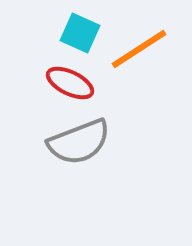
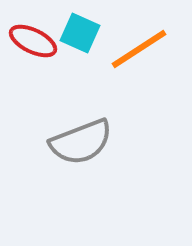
red ellipse: moved 37 px left, 42 px up
gray semicircle: moved 2 px right
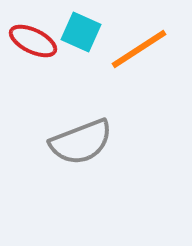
cyan square: moved 1 px right, 1 px up
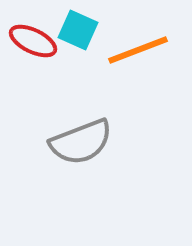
cyan square: moved 3 px left, 2 px up
orange line: moved 1 px left, 1 px down; rotated 12 degrees clockwise
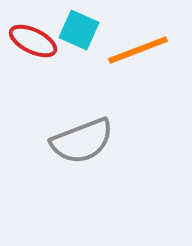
cyan square: moved 1 px right
gray semicircle: moved 1 px right, 1 px up
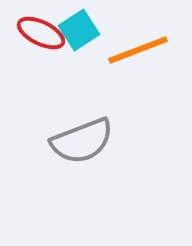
cyan square: rotated 33 degrees clockwise
red ellipse: moved 8 px right, 8 px up
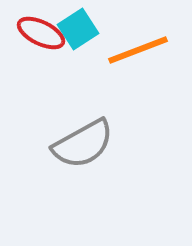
cyan square: moved 1 px left, 1 px up
gray semicircle: moved 1 px right, 3 px down; rotated 8 degrees counterclockwise
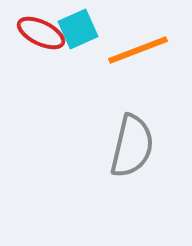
cyan square: rotated 9 degrees clockwise
gray semicircle: moved 49 px right, 2 px down; rotated 48 degrees counterclockwise
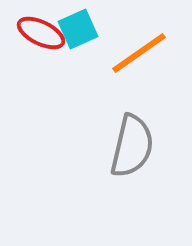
orange line: moved 1 px right, 3 px down; rotated 14 degrees counterclockwise
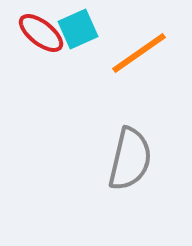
red ellipse: rotated 12 degrees clockwise
gray semicircle: moved 2 px left, 13 px down
